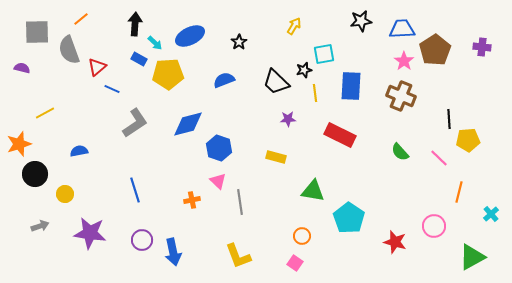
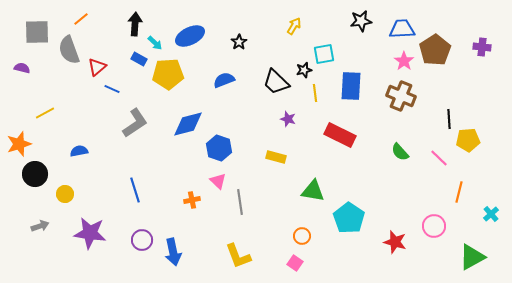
purple star at (288, 119): rotated 21 degrees clockwise
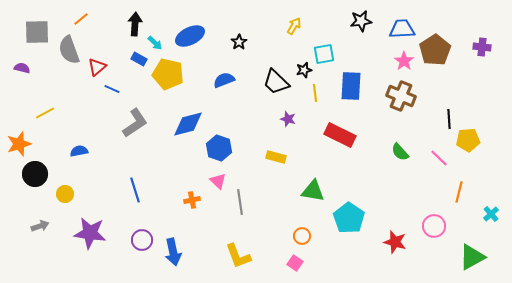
yellow pentagon at (168, 74): rotated 16 degrees clockwise
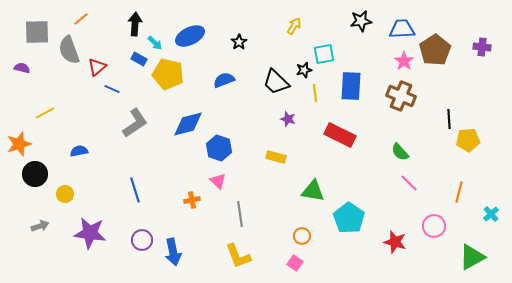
pink line at (439, 158): moved 30 px left, 25 px down
gray line at (240, 202): moved 12 px down
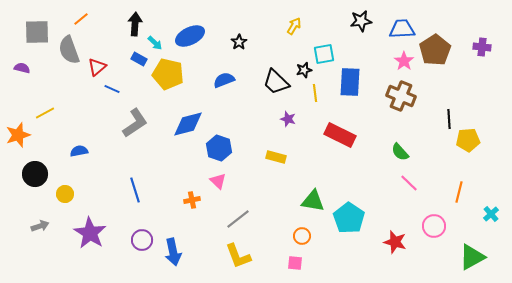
blue rectangle at (351, 86): moved 1 px left, 4 px up
orange star at (19, 144): moved 1 px left, 9 px up
green triangle at (313, 191): moved 10 px down
gray line at (240, 214): moved 2 px left, 5 px down; rotated 60 degrees clockwise
purple star at (90, 233): rotated 24 degrees clockwise
pink square at (295, 263): rotated 28 degrees counterclockwise
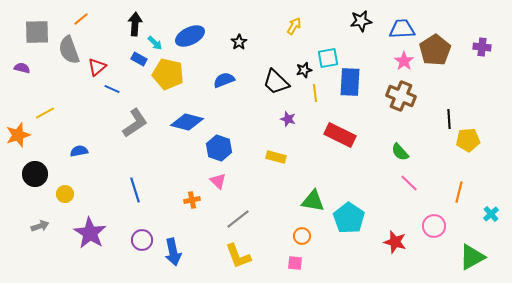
cyan square at (324, 54): moved 4 px right, 4 px down
blue diamond at (188, 124): moved 1 px left, 2 px up; rotated 28 degrees clockwise
